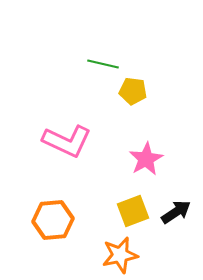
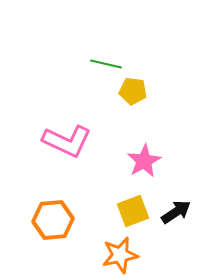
green line: moved 3 px right
pink star: moved 2 px left, 2 px down
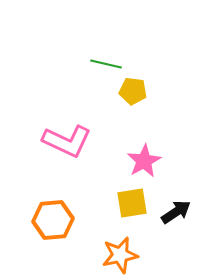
yellow square: moved 1 px left, 8 px up; rotated 12 degrees clockwise
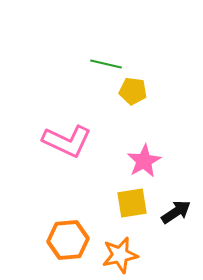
orange hexagon: moved 15 px right, 20 px down
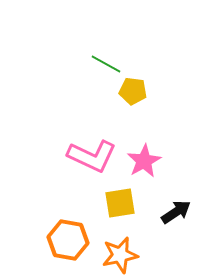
green line: rotated 16 degrees clockwise
pink L-shape: moved 25 px right, 15 px down
yellow square: moved 12 px left
orange hexagon: rotated 15 degrees clockwise
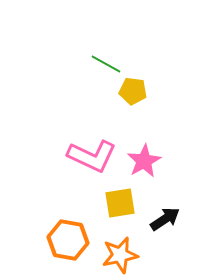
black arrow: moved 11 px left, 7 px down
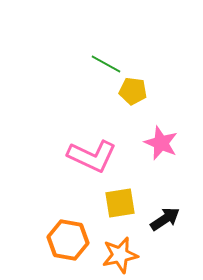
pink star: moved 17 px right, 18 px up; rotated 20 degrees counterclockwise
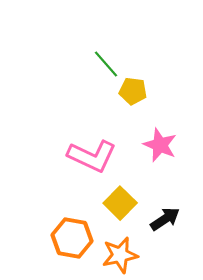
green line: rotated 20 degrees clockwise
pink star: moved 1 px left, 2 px down
yellow square: rotated 36 degrees counterclockwise
orange hexagon: moved 4 px right, 2 px up
